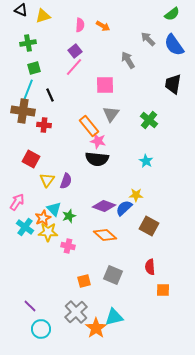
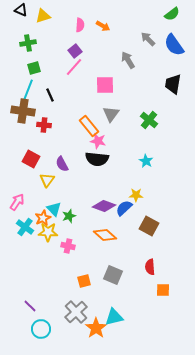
purple semicircle at (66, 181): moved 4 px left, 17 px up; rotated 133 degrees clockwise
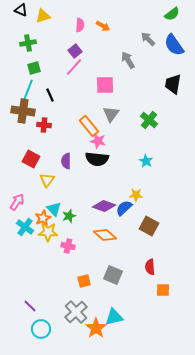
purple semicircle at (62, 164): moved 4 px right, 3 px up; rotated 28 degrees clockwise
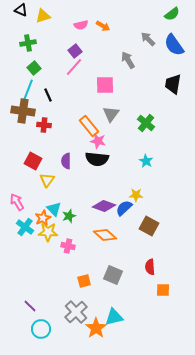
pink semicircle at (80, 25): moved 1 px right; rotated 72 degrees clockwise
green square at (34, 68): rotated 24 degrees counterclockwise
black line at (50, 95): moved 2 px left
green cross at (149, 120): moved 3 px left, 3 px down
red square at (31, 159): moved 2 px right, 2 px down
pink arrow at (17, 202): rotated 66 degrees counterclockwise
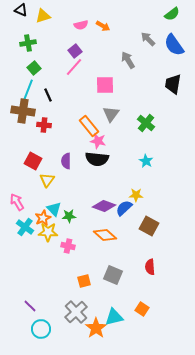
green star at (69, 216): rotated 16 degrees clockwise
orange square at (163, 290): moved 21 px left, 19 px down; rotated 32 degrees clockwise
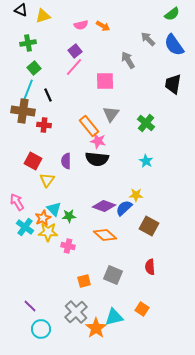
pink square at (105, 85): moved 4 px up
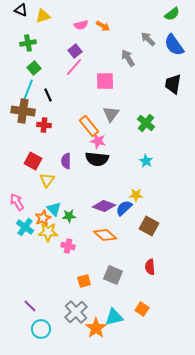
gray arrow at (128, 60): moved 2 px up
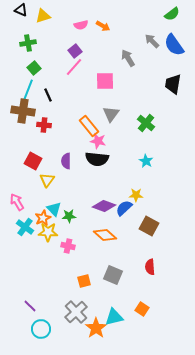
gray arrow at (148, 39): moved 4 px right, 2 px down
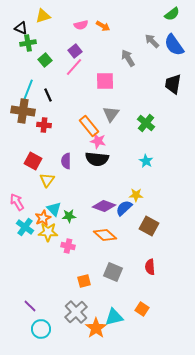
black triangle at (21, 10): moved 18 px down
green square at (34, 68): moved 11 px right, 8 px up
gray square at (113, 275): moved 3 px up
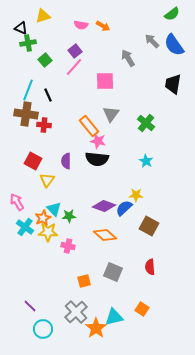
pink semicircle at (81, 25): rotated 24 degrees clockwise
brown cross at (23, 111): moved 3 px right, 3 px down
cyan circle at (41, 329): moved 2 px right
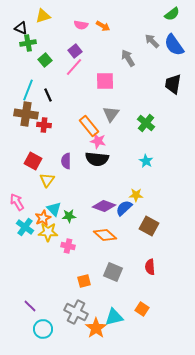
gray cross at (76, 312): rotated 20 degrees counterclockwise
